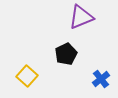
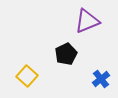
purple triangle: moved 6 px right, 4 px down
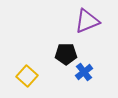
black pentagon: rotated 25 degrees clockwise
blue cross: moved 17 px left, 7 px up
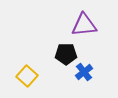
purple triangle: moved 3 px left, 4 px down; rotated 16 degrees clockwise
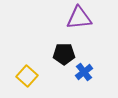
purple triangle: moved 5 px left, 7 px up
black pentagon: moved 2 px left
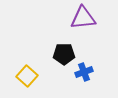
purple triangle: moved 4 px right
blue cross: rotated 18 degrees clockwise
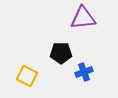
black pentagon: moved 3 px left, 1 px up
yellow square: rotated 15 degrees counterclockwise
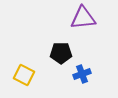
blue cross: moved 2 px left, 2 px down
yellow square: moved 3 px left, 1 px up
